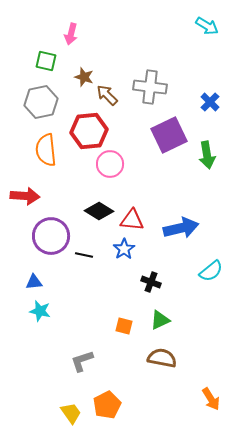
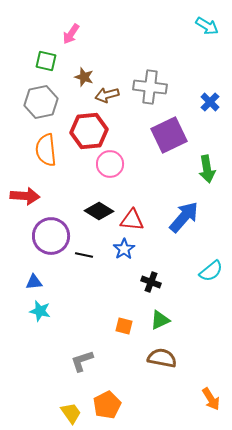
pink arrow: rotated 20 degrees clockwise
brown arrow: rotated 60 degrees counterclockwise
green arrow: moved 14 px down
blue arrow: moved 3 px right, 11 px up; rotated 36 degrees counterclockwise
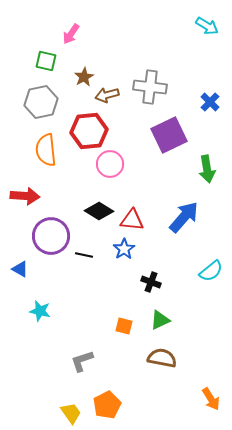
brown star: rotated 24 degrees clockwise
blue triangle: moved 14 px left, 13 px up; rotated 36 degrees clockwise
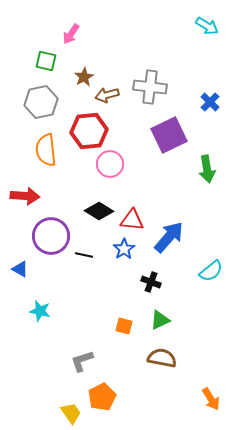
blue arrow: moved 15 px left, 20 px down
orange pentagon: moved 5 px left, 8 px up
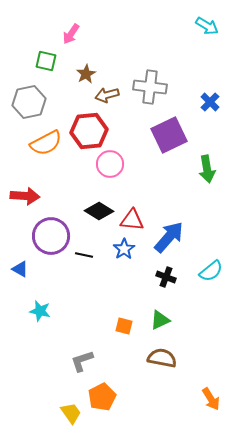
brown star: moved 2 px right, 3 px up
gray hexagon: moved 12 px left
orange semicircle: moved 7 px up; rotated 112 degrees counterclockwise
black cross: moved 15 px right, 5 px up
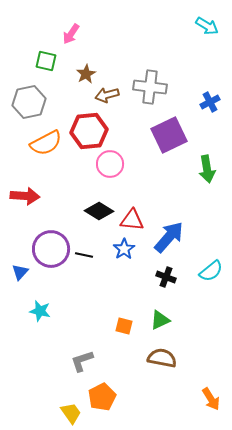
blue cross: rotated 18 degrees clockwise
purple circle: moved 13 px down
blue triangle: moved 3 px down; rotated 42 degrees clockwise
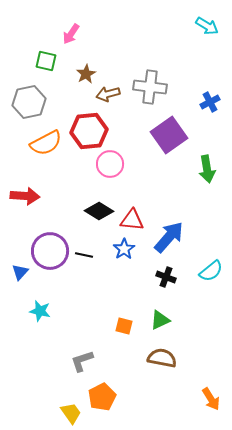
brown arrow: moved 1 px right, 1 px up
purple square: rotated 9 degrees counterclockwise
purple circle: moved 1 px left, 2 px down
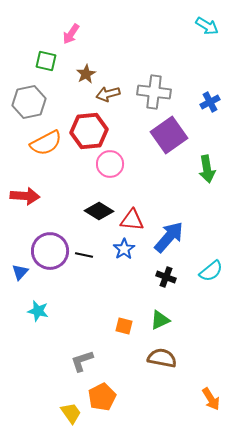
gray cross: moved 4 px right, 5 px down
cyan star: moved 2 px left
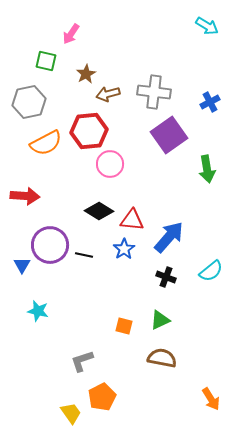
purple circle: moved 6 px up
blue triangle: moved 2 px right, 7 px up; rotated 12 degrees counterclockwise
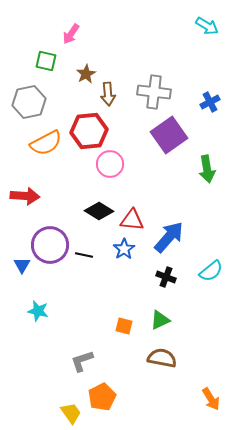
brown arrow: rotated 80 degrees counterclockwise
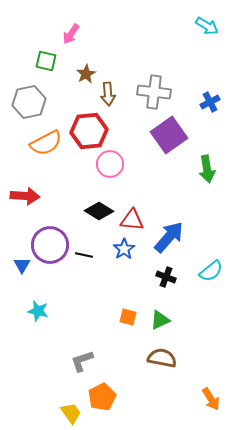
orange square: moved 4 px right, 9 px up
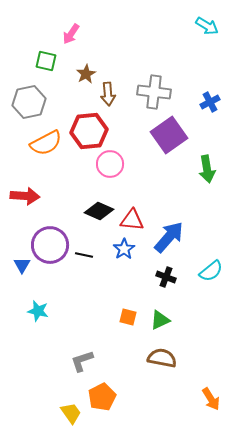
black diamond: rotated 8 degrees counterclockwise
